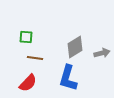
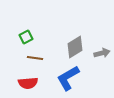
green square: rotated 32 degrees counterclockwise
blue L-shape: rotated 44 degrees clockwise
red semicircle: rotated 42 degrees clockwise
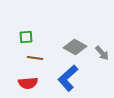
green square: rotated 24 degrees clockwise
gray diamond: rotated 60 degrees clockwise
gray arrow: rotated 63 degrees clockwise
blue L-shape: rotated 12 degrees counterclockwise
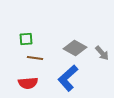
green square: moved 2 px down
gray diamond: moved 1 px down
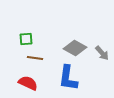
blue L-shape: rotated 40 degrees counterclockwise
red semicircle: rotated 150 degrees counterclockwise
